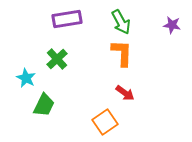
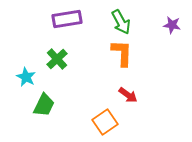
cyan star: moved 1 px up
red arrow: moved 3 px right, 2 px down
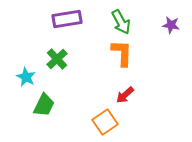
purple star: moved 1 px left
red arrow: moved 3 px left; rotated 102 degrees clockwise
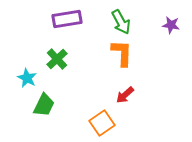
cyan star: moved 1 px right, 1 px down
orange square: moved 3 px left, 1 px down
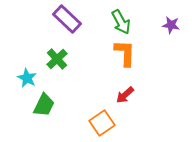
purple rectangle: rotated 52 degrees clockwise
orange L-shape: moved 3 px right
